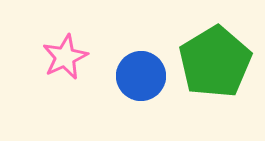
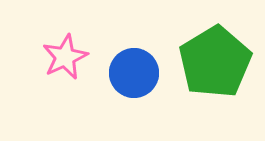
blue circle: moved 7 px left, 3 px up
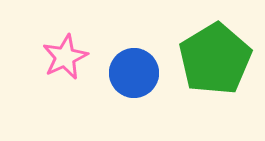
green pentagon: moved 3 px up
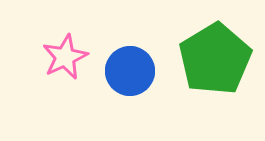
blue circle: moved 4 px left, 2 px up
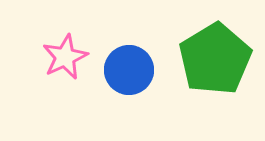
blue circle: moved 1 px left, 1 px up
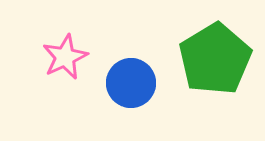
blue circle: moved 2 px right, 13 px down
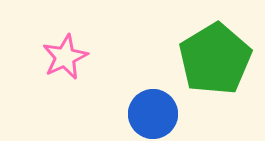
blue circle: moved 22 px right, 31 px down
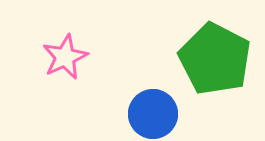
green pentagon: rotated 14 degrees counterclockwise
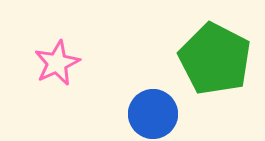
pink star: moved 8 px left, 6 px down
